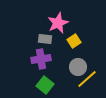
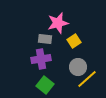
pink star: rotated 10 degrees clockwise
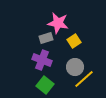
pink star: rotated 25 degrees clockwise
gray rectangle: moved 1 px right, 1 px up; rotated 24 degrees counterclockwise
purple cross: moved 1 px right, 1 px down; rotated 30 degrees clockwise
gray circle: moved 3 px left
yellow line: moved 3 px left
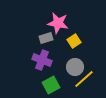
green square: moved 6 px right; rotated 24 degrees clockwise
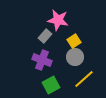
pink star: moved 3 px up
gray rectangle: moved 1 px left, 2 px up; rotated 32 degrees counterclockwise
gray circle: moved 10 px up
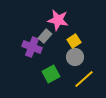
purple cross: moved 10 px left, 13 px up
green square: moved 11 px up
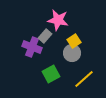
gray circle: moved 3 px left, 4 px up
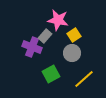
yellow square: moved 6 px up
